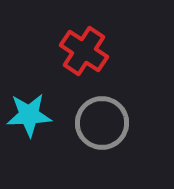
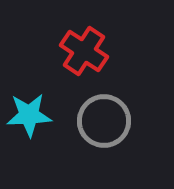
gray circle: moved 2 px right, 2 px up
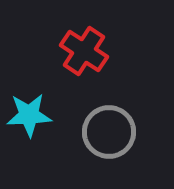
gray circle: moved 5 px right, 11 px down
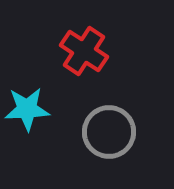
cyan star: moved 2 px left, 6 px up
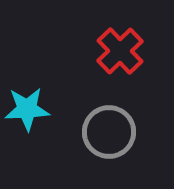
red cross: moved 36 px right; rotated 12 degrees clockwise
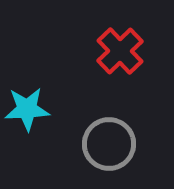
gray circle: moved 12 px down
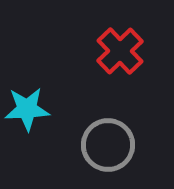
gray circle: moved 1 px left, 1 px down
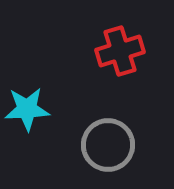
red cross: rotated 27 degrees clockwise
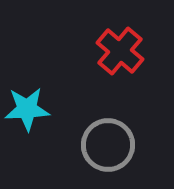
red cross: rotated 33 degrees counterclockwise
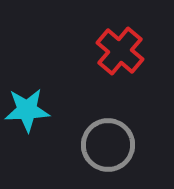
cyan star: moved 1 px down
